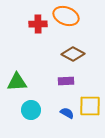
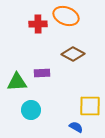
purple rectangle: moved 24 px left, 8 px up
blue semicircle: moved 9 px right, 14 px down
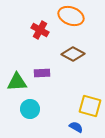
orange ellipse: moved 5 px right
red cross: moved 2 px right, 6 px down; rotated 30 degrees clockwise
yellow square: rotated 15 degrees clockwise
cyan circle: moved 1 px left, 1 px up
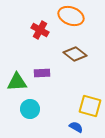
brown diamond: moved 2 px right; rotated 10 degrees clockwise
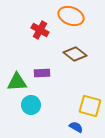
cyan circle: moved 1 px right, 4 px up
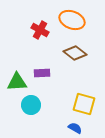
orange ellipse: moved 1 px right, 4 px down
brown diamond: moved 1 px up
yellow square: moved 6 px left, 2 px up
blue semicircle: moved 1 px left, 1 px down
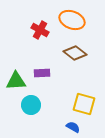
green triangle: moved 1 px left, 1 px up
blue semicircle: moved 2 px left, 1 px up
